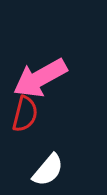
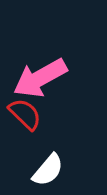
red semicircle: rotated 60 degrees counterclockwise
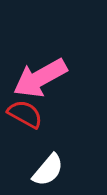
red semicircle: rotated 15 degrees counterclockwise
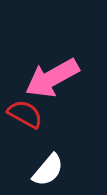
pink arrow: moved 12 px right
